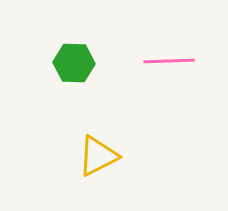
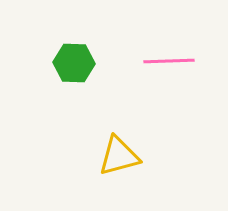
yellow triangle: moved 21 px right; rotated 12 degrees clockwise
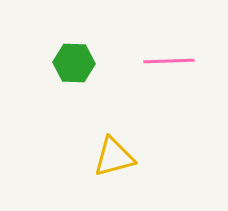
yellow triangle: moved 5 px left, 1 px down
